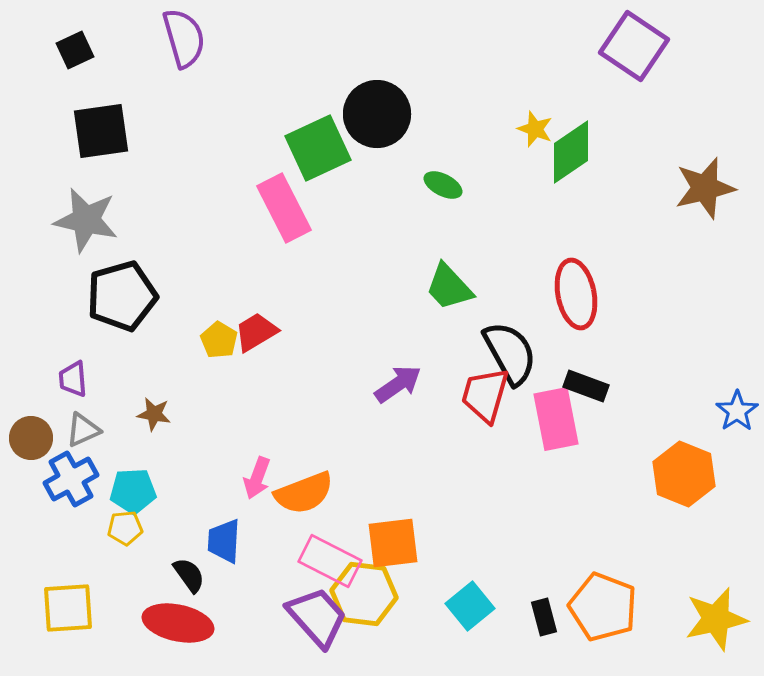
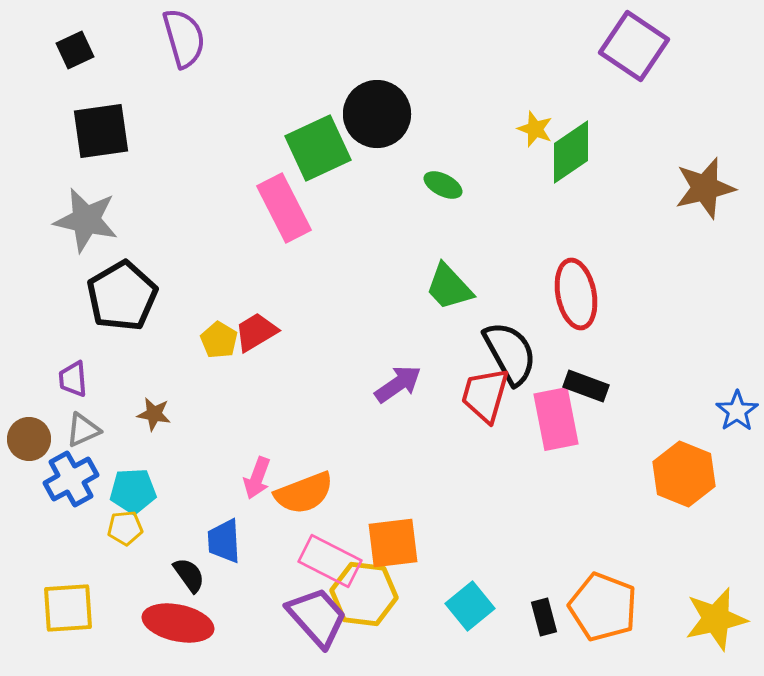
black pentagon at (122, 296): rotated 14 degrees counterclockwise
brown circle at (31, 438): moved 2 px left, 1 px down
blue trapezoid at (224, 541): rotated 6 degrees counterclockwise
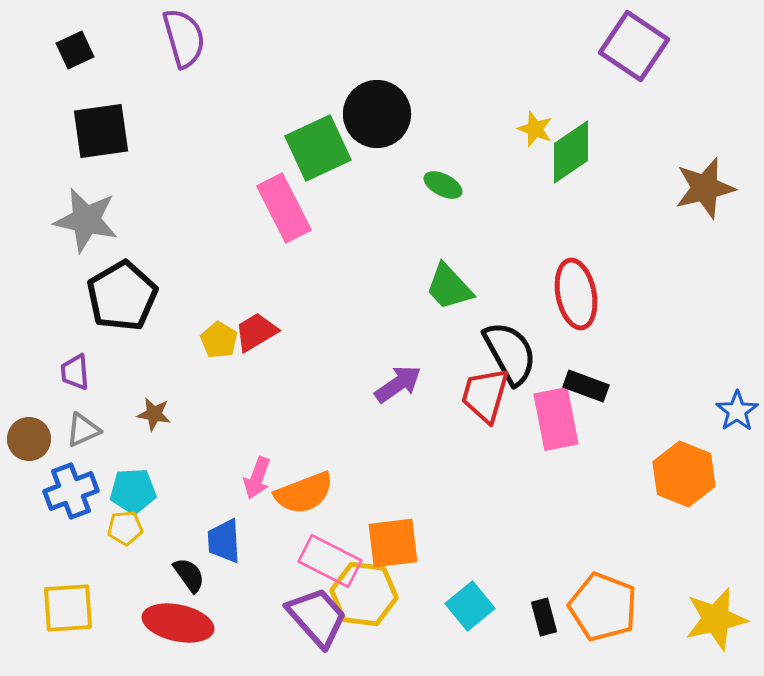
purple trapezoid at (73, 379): moved 2 px right, 7 px up
blue cross at (71, 479): moved 12 px down; rotated 8 degrees clockwise
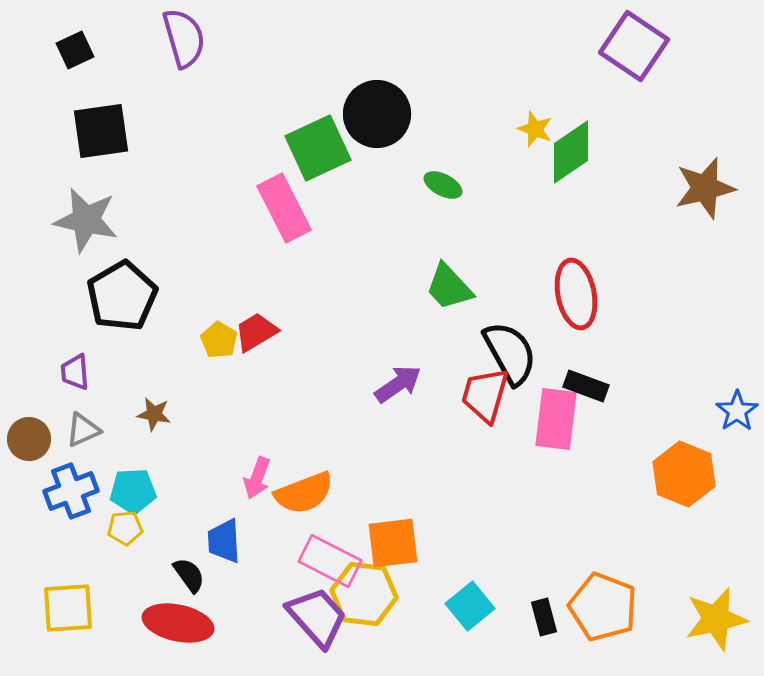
pink rectangle at (556, 419): rotated 18 degrees clockwise
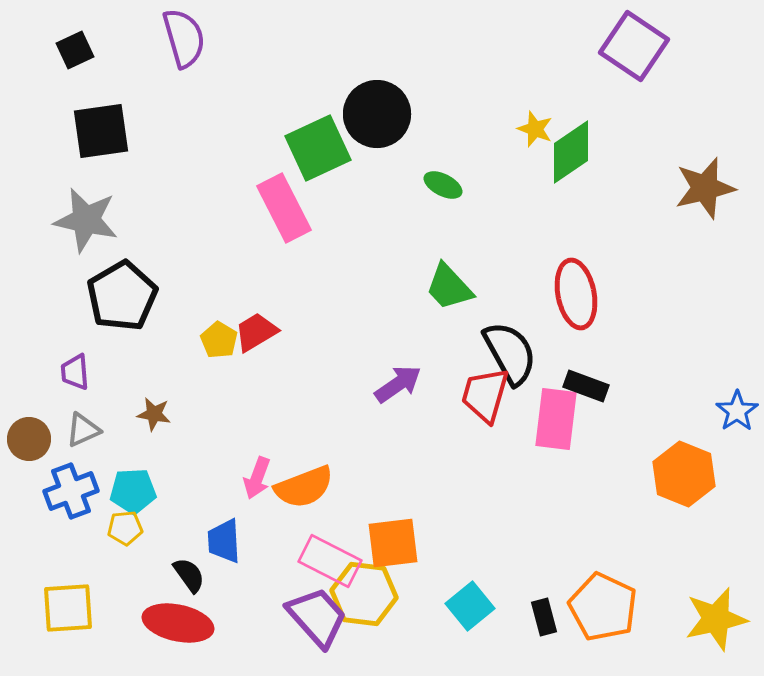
orange semicircle at (304, 493): moved 6 px up
orange pentagon at (603, 607): rotated 4 degrees clockwise
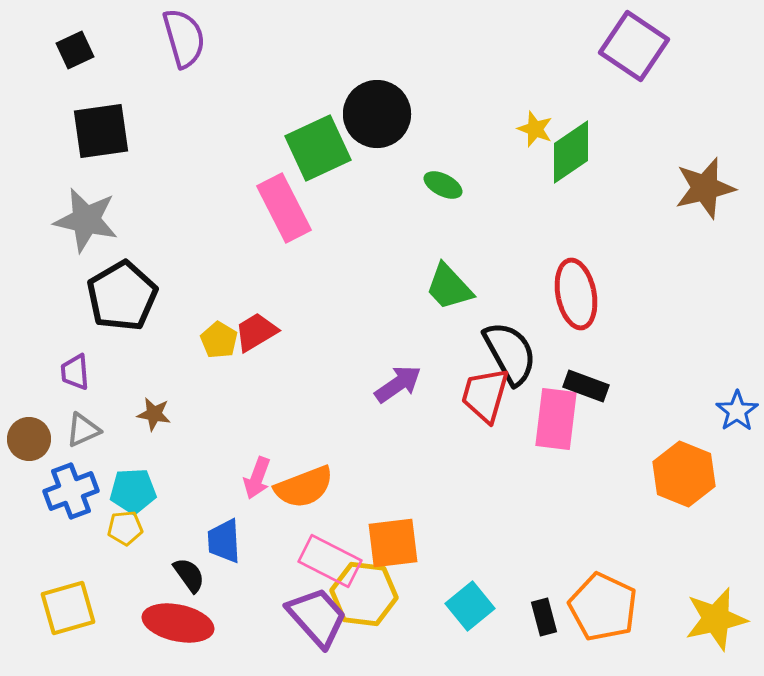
yellow square at (68, 608): rotated 12 degrees counterclockwise
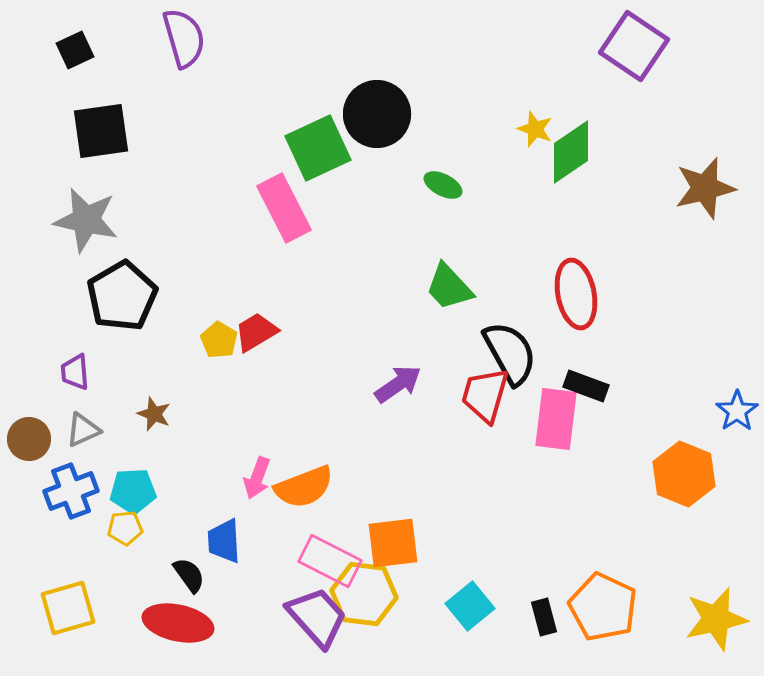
brown star at (154, 414): rotated 12 degrees clockwise
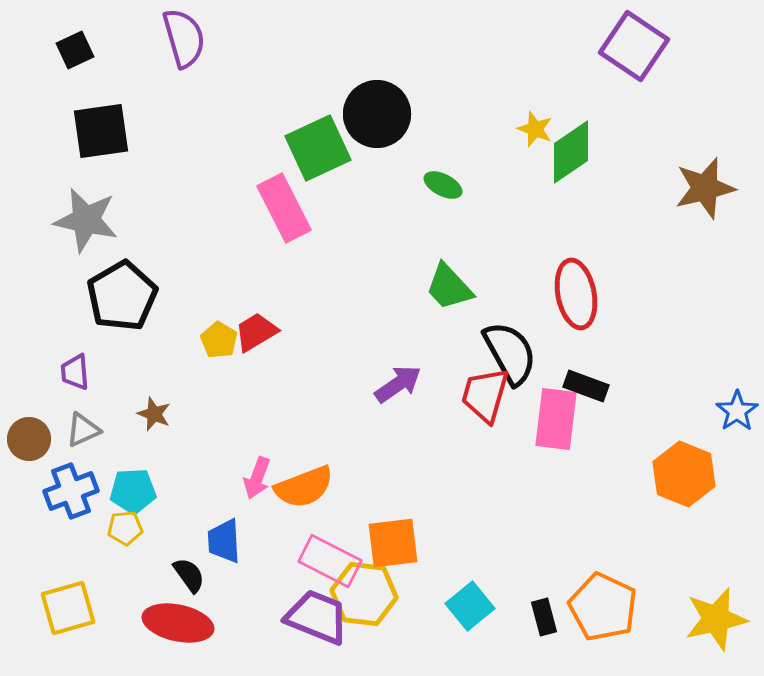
purple trapezoid at (317, 617): rotated 26 degrees counterclockwise
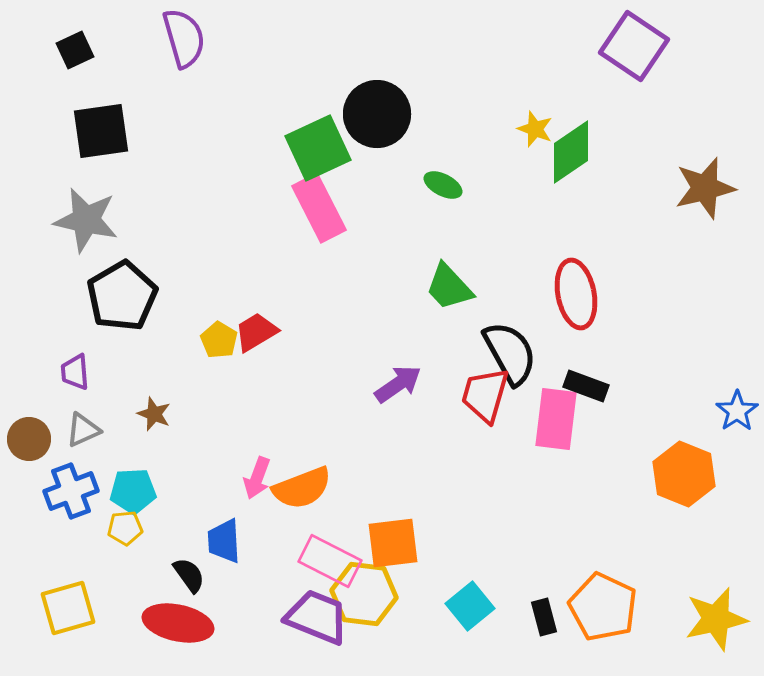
pink rectangle at (284, 208): moved 35 px right
orange semicircle at (304, 487): moved 2 px left, 1 px down
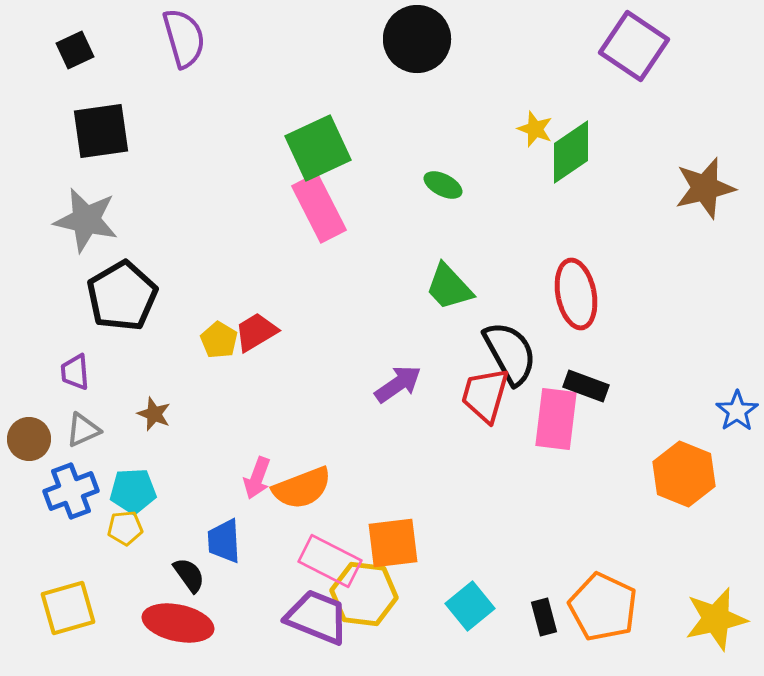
black circle at (377, 114): moved 40 px right, 75 px up
